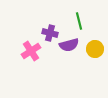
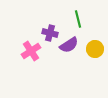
green line: moved 1 px left, 2 px up
purple semicircle: rotated 18 degrees counterclockwise
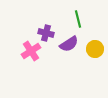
purple cross: moved 4 px left
purple semicircle: moved 1 px up
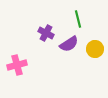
purple cross: rotated 14 degrees clockwise
pink cross: moved 14 px left, 14 px down; rotated 18 degrees clockwise
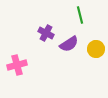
green line: moved 2 px right, 4 px up
yellow circle: moved 1 px right
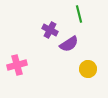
green line: moved 1 px left, 1 px up
purple cross: moved 4 px right, 3 px up
yellow circle: moved 8 px left, 20 px down
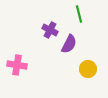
purple semicircle: rotated 30 degrees counterclockwise
pink cross: rotated 24 degrees clockwise
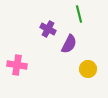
purple cross: moved 2 px left, 1 px up
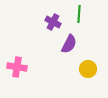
green line: rotated 18 degrees clockwise
purple cross: moved 5 px right, 7 px up
pink cross: moved 2 px down
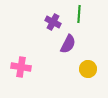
purple semicircle: moved 1 px left
pink cross: moved 4 px right
